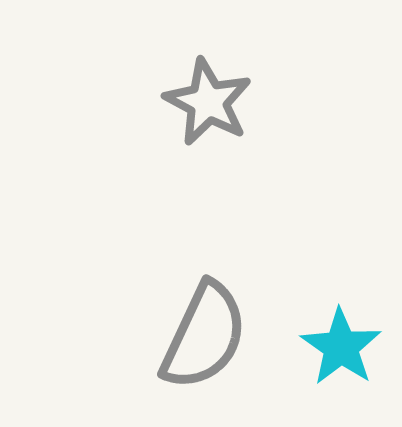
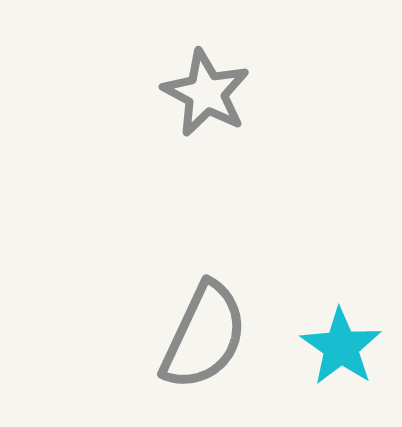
gray star: moved 2 px left, 9 px up
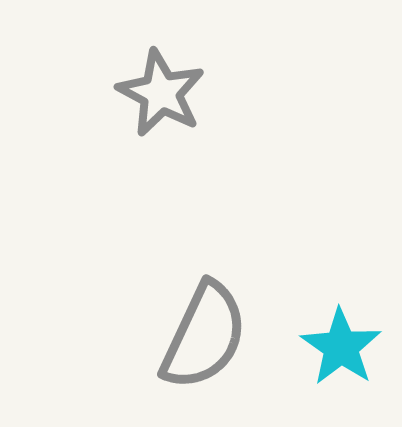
gray star: moved 45 px left
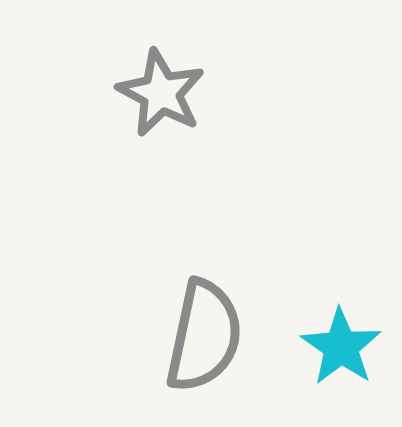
gray semicircle: rotated 13 degrees counterclockwise
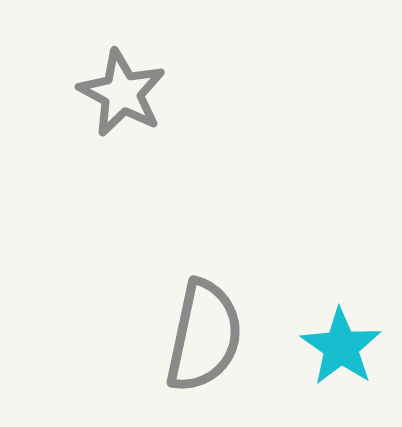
gray star: moved 39 px left
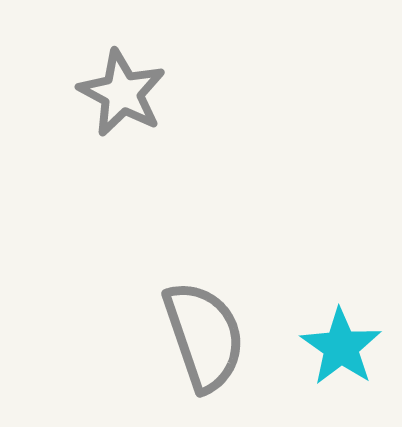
gray semicircle: rotated 31 degrees counterclockwise
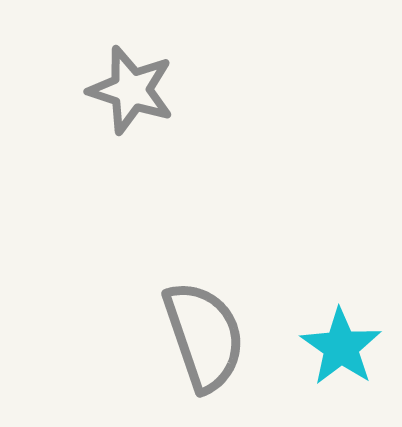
gray star: moved 9 px right, 3 px up; rotated 10 degrees counterclockwise
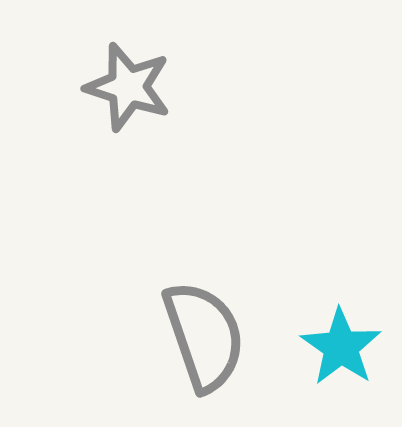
gray star: moved 3 px left, 3 px up
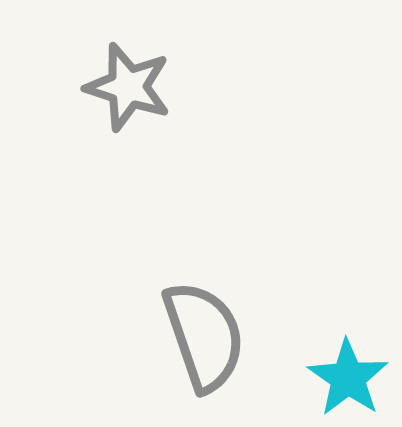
cyan star: moved 7 px right, 31 px down
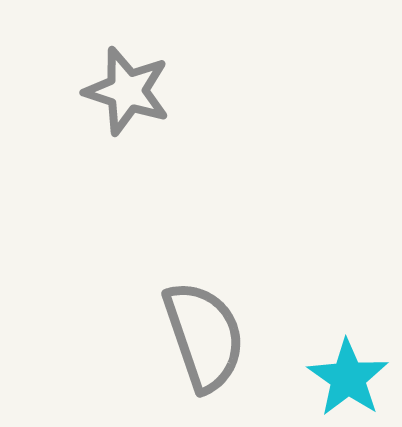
gray star: moved 1 px left, 4 px down
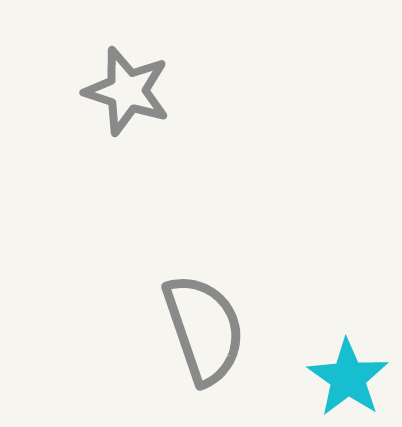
gray semicircle: moved 7 px up
